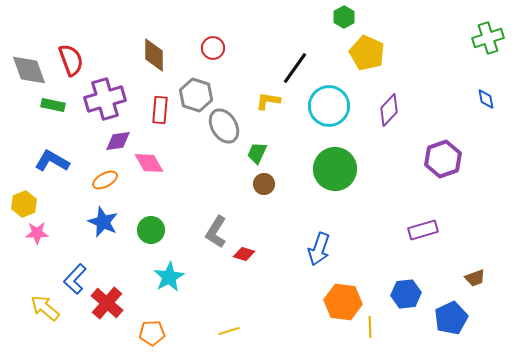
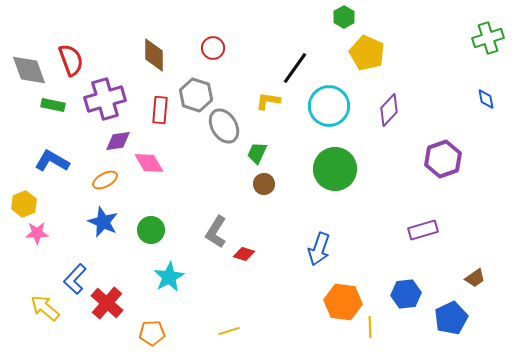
brown trapezoid at (475, 278): rotated 15 degrees counterclockwise
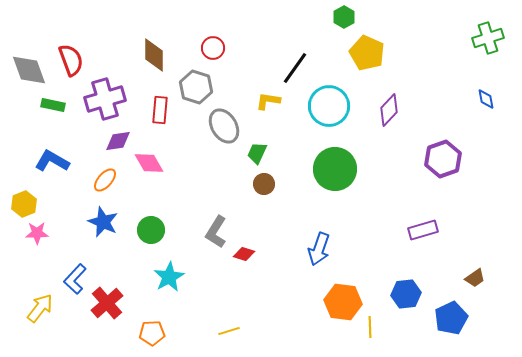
gray hexagon at (196, 95): moved 8 px up
orange ellipse at (105, 180): rotated 20 degrees counterclockwise
red cross at (107, 303): rotated 8 degrees clockwise
yellow arrow at (45, 308): moved 5 px left; rotated 88 degrees clockwise
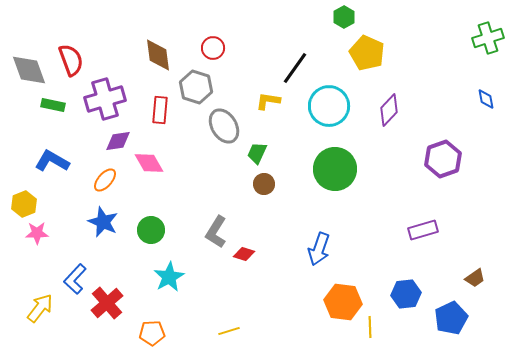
brown diamond at (154, 55): moved 4 px right; rotated 8 degrees counterclockwise
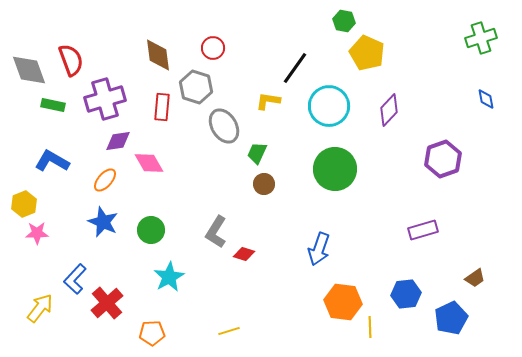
green hexagon at (344, 17): moved 4 px down; rotated 20 degrees counterclockwise
green cross at (488, 38): moved 7 px left
red rectangle at (160, 110): moved 2 px right, 3 px up
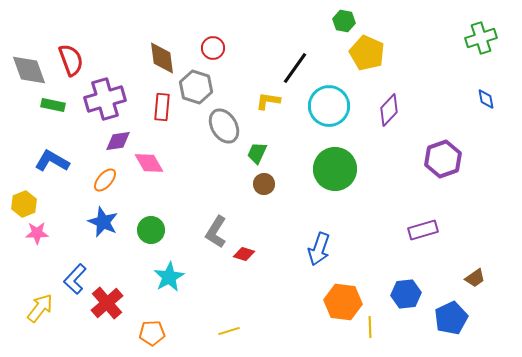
brown diamond at (158, 55): moved 4 px right, 3 px down
